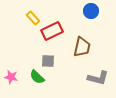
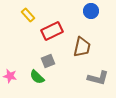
yellow rectangle: moved 5 px left, 3 px up
gray square: rotated 24 degrees counterclockwise
pink star: moved 1 px left, 1 px up
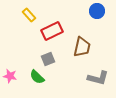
blue circle: moved 6 px right
yellow rectangle: moved 1 px right
gray square: moved 2 px up
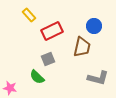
blue circle: moved 3 px left, 15 px down
pink star: moved 12 px down
